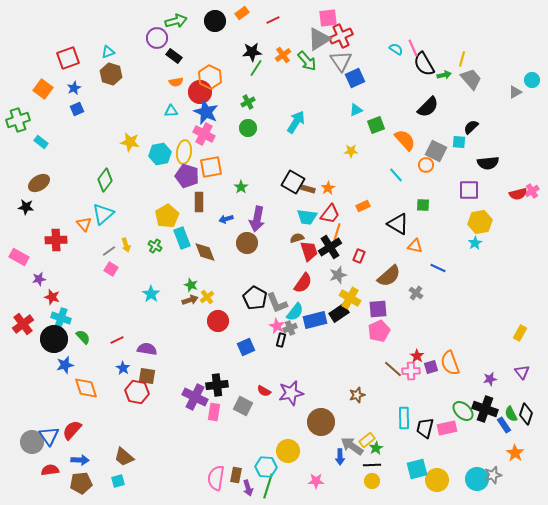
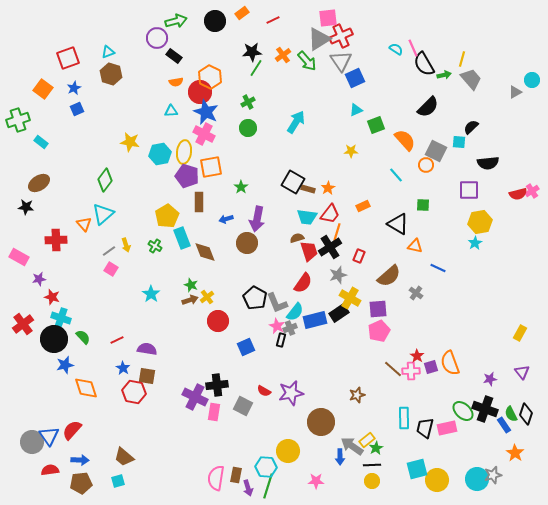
red hexagon at (137, 392): moved 3 px left
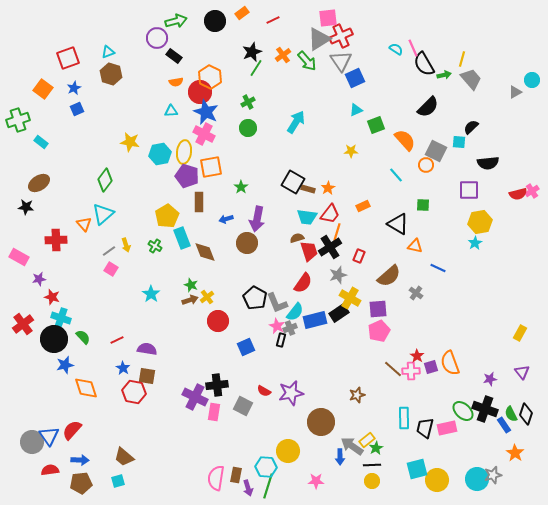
black star at (252, 52): rotated 18 degrees counterclockwise
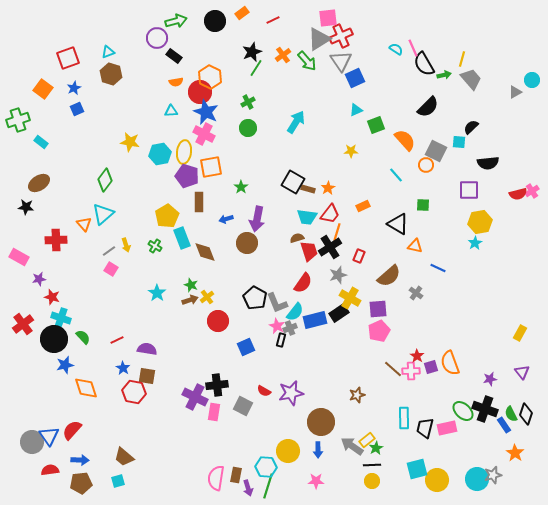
cyan star at (151, 294): moved 6 px right, 1 px up
blue arrow at (340, 457): moved 22 px left, 7 px up
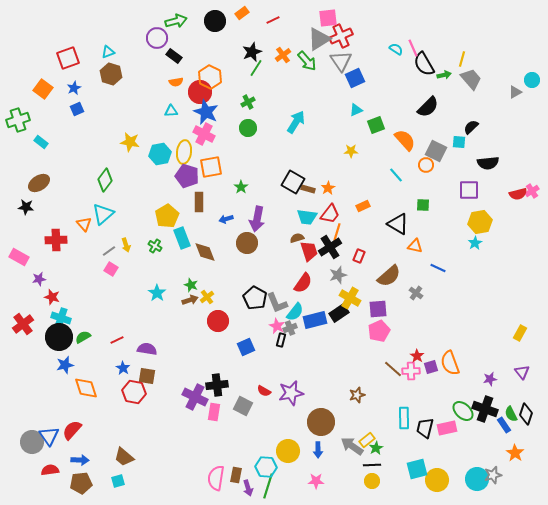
green semicircle at (83, 337): rotated 77 degrees counterclockwise
black circle at (54, 339): moved 5 px right, 2 px up
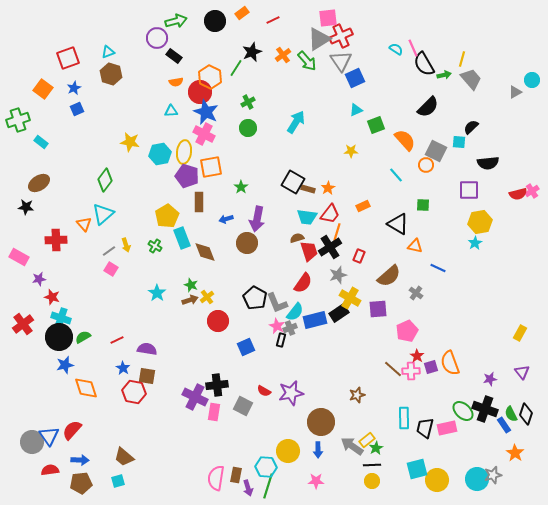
green line at (256, 68): moved 20 px left
pink pentagon at (379, 331): moved 28 px right
